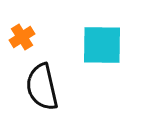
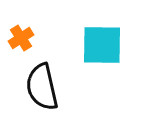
orange cross: moved 1 px left, 1 px down
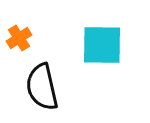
orange cross: moved 2 px left
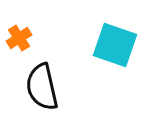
cyan square: moved 13 px right; rotated 18 degrees clockwise
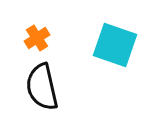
orange cross: moved 18 px right
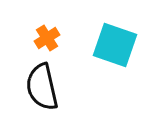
orange cross: moved 10 px right
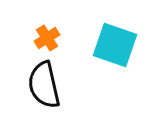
black semicircle: moved 2 px right, 2 px up
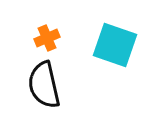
orange cross: rotated 10 degrees clockwise
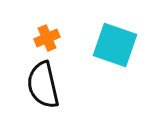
black semicircle: moved 1 px left
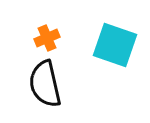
black semicircle: moved 2 px right, 1 px up
